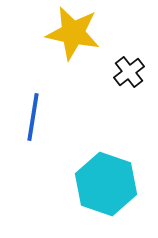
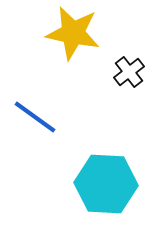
blue line: moved 2 px right; rotated 63 degrees counterclockwise
cyan hexagon: rotated 16 degrees counterclockwise
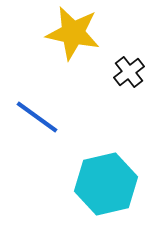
blue line: moved 2 px right
cyan hexagon: rotated 16 degrees counterclockwise
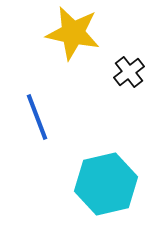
blue line: rotated 33 degrees clockwise
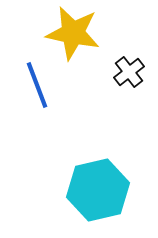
blue line: moved 32 px up
cyan hexagon: moved 8 px left, 6 px down
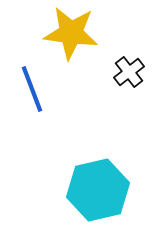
yellow star: moved 2 px left; rotated 4 degrees counterclockwise
blue line: moved 5 px left, 4 px down
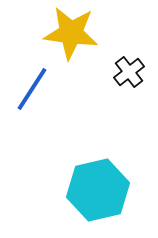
blue line: rotated 54 degrees clockwise
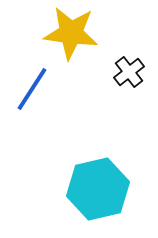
cyan hexagon: moved 1 px up
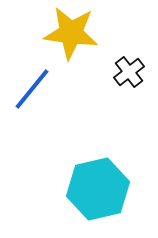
blue line: rotated 6 degrees clockwise
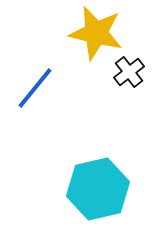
yellow star: moved 25 px right; rotated 6 degrees clockwise
blue line: moved 3 px right, 1 px up
